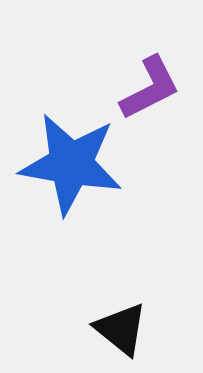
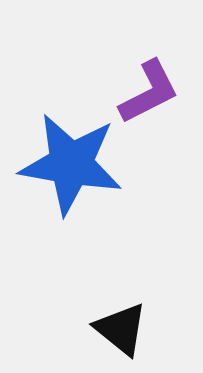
purple L-shape: moved 1 px left, 4 px down
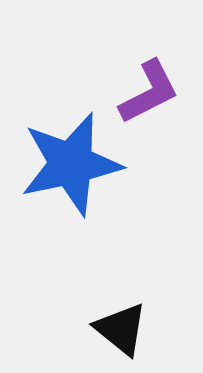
blue star: rotated 22 degrees counterclockwise
